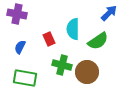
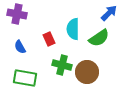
green semicircle: moved 1 px right, 3 px up
blue semicircle: rotated 56 degrees counterclockwise
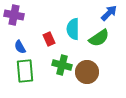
purple cross: moved 3 px left, 1 px down
green rectangle: moved 7 px up; rotated 75 degrees clockwise
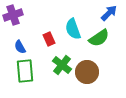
purple cross: moved 1 px left; rotated 30 degrees counterclockwise
cyan semicircle: rotated 20 degrees counterclockwise
green cross: rotated 24 degrees clockwise
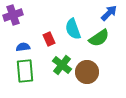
blue semicircle: moved 3 px right; rotated 112 degrees clockwise
